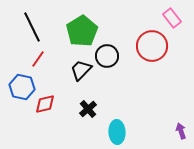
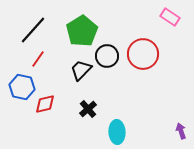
pink rectangle: moved 2 px left, 1 px up; rotated 18 degrees counterclockwise
black line: moved 1 px right, 3 px down; rotated 68 degrees clockwise
red circle: moved 9 px left, 8 px down
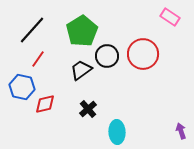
black line: moved 1 px left
black trapezoid: rotated 10 degrees clockwise
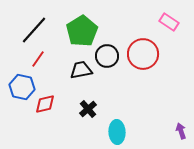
pink rectangle: moved 1 px left, 5 px down
black line: moved 2 px right
black trapezoid: rotated 25 degrees clockwise
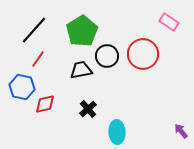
purple arrow: rotated 21 degrees counterclockwise
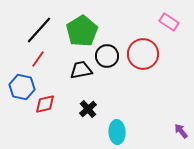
black line: moved 5 px right
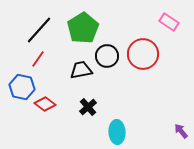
green pentagon: moved 1 px right, 3 px up
red diamond: rotated 50 degrees clockwise
black cross: moved 2 px up
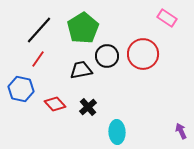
pink rectangle: moved 2 px left, 4 px up
blue hexagon: moved 1 px left, 2 px down
red diamond: moved 10 px right; rotated 10 degrees clockwise
purple arrow: rotated 14 degrees clockwise
